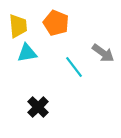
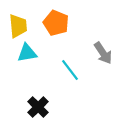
gray arrow: rotated 20 degrees clockwise
cyan line: moved 4 px left, 3 px down
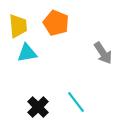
cyan line: moved 6 px right, 32 px down
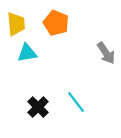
yellow trapezoid: moved 2 px left, 2 px up
gray arrow: moved 3 px right
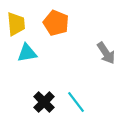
black cross: moved 6 px right, 5 px up
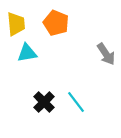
gray arrow: moved 1 px down
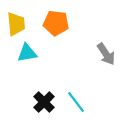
orange pentagon: rotated 15 degrees counterclockwise
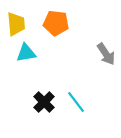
cyan triangle: moved 1 px left
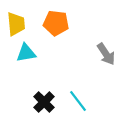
cyan line: moved 2 px right, 1 px up
